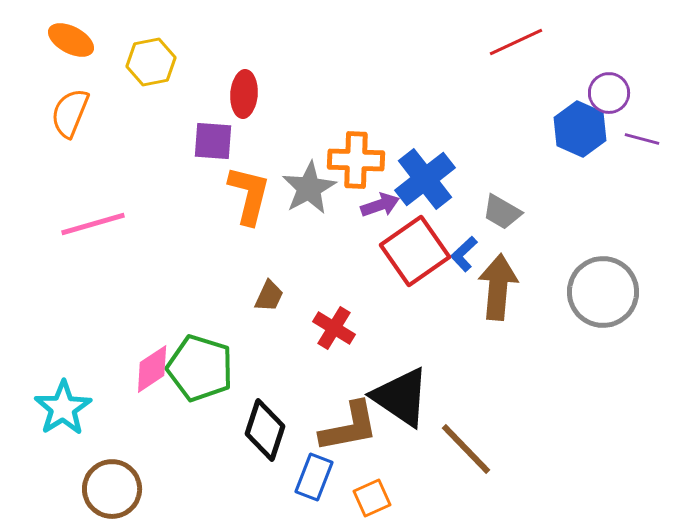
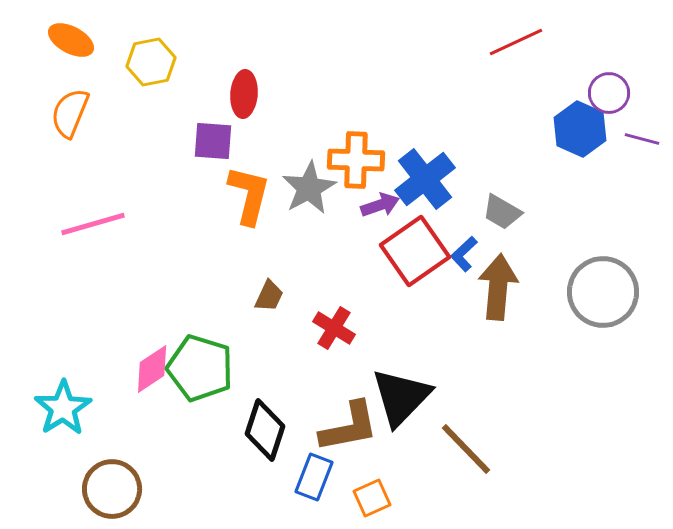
black triangle: rotated 40 degrees clockwise
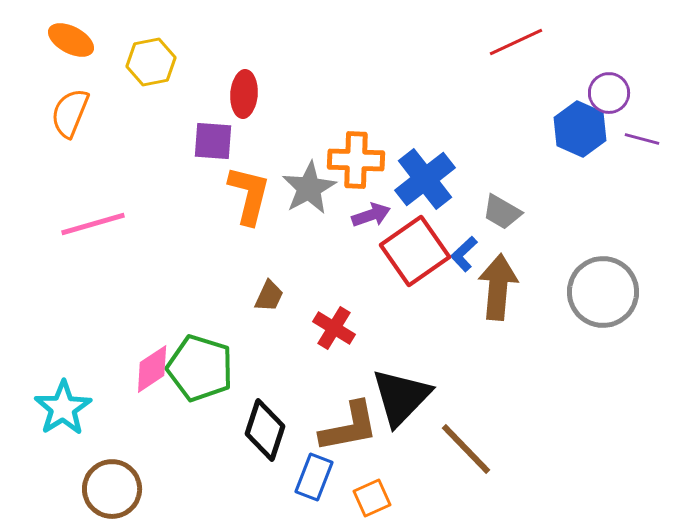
purple arrow: moved 9 px left, 10 px down
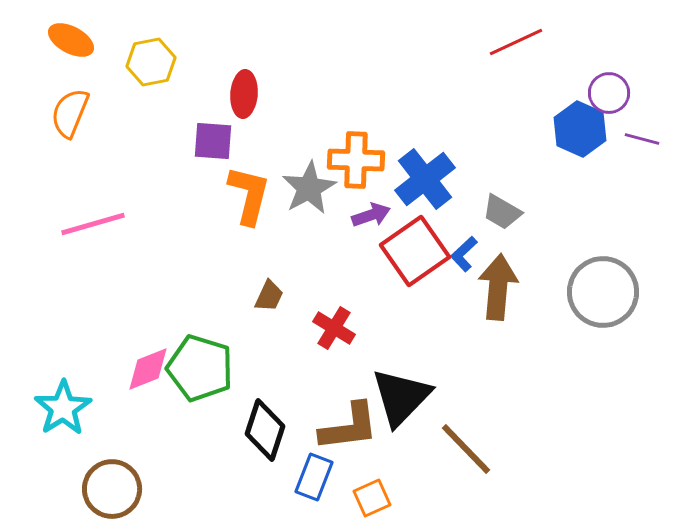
pink diamond: moved 4 px left; rotated 12 degrees clockwise
brown L-shape: rotated 4 degrees clockwise
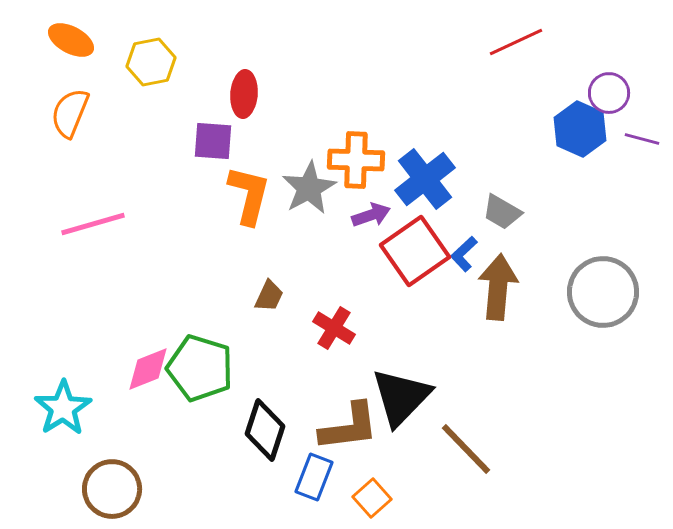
orange square: rotated 18 degrees counterclockwise
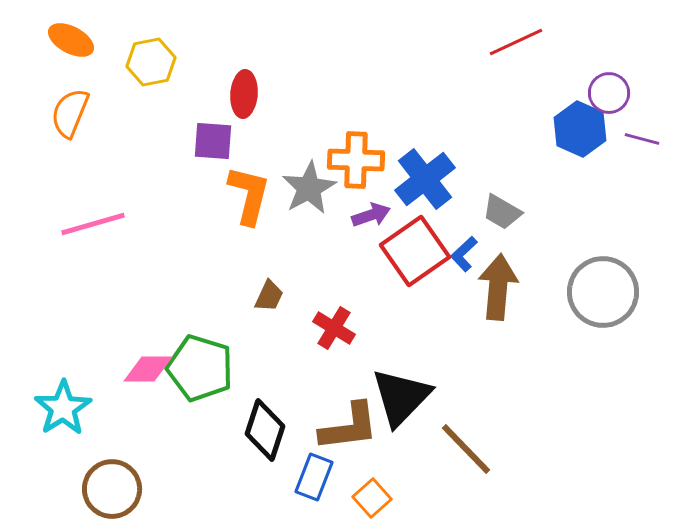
pink diamond: rotated 21 degrees clockwise
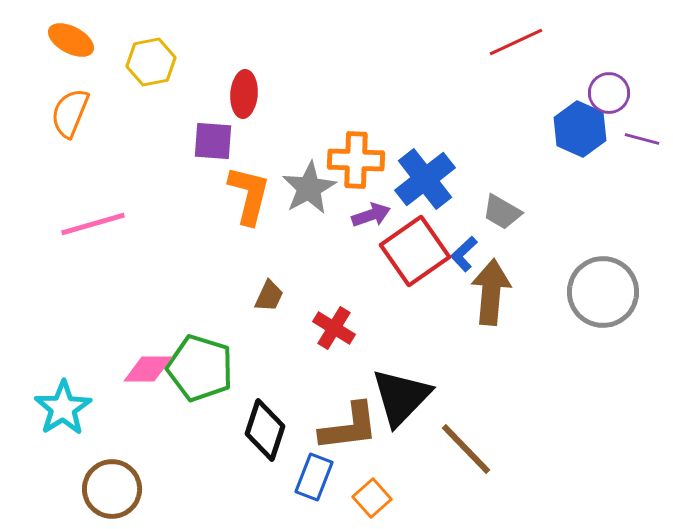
brown arrow: moved 7 px left, 5 px down
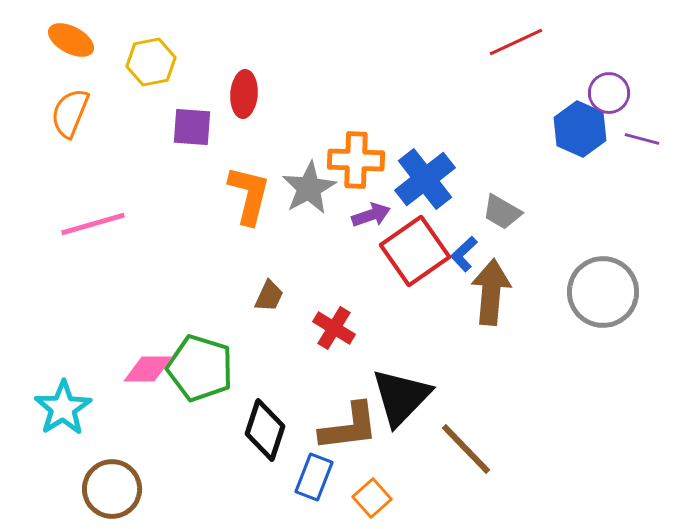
purple square: moved 21 px left, 14 px up
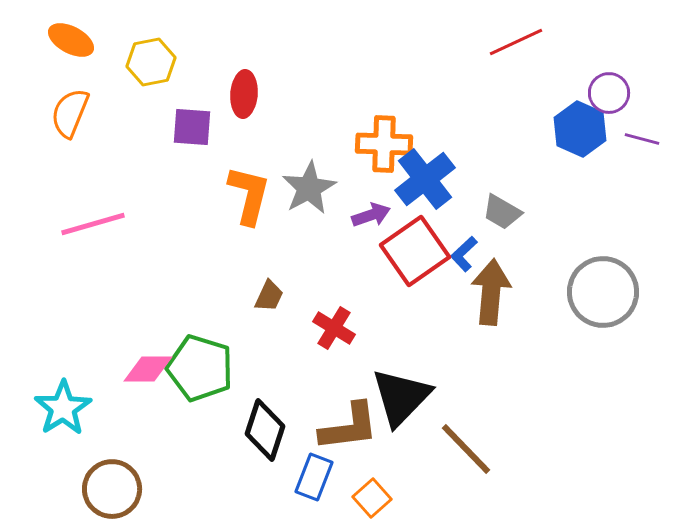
orange cross: moved 28 px right, 16 px up
